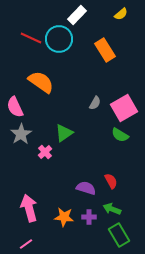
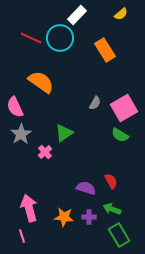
cyan circle: moved 1 px right, 1 px up
pink line: moved 4 px left, 8 px up; rotated 72 degrees counterclockwise
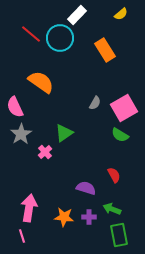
red line: moved 4 px up; rotated 15 degrees clockwise
red semicircle: moved 3 px right, 6 px up
pink arrow: rotated 24 degrees clockwise
green rectangle: rotated 20 degrees clockwise
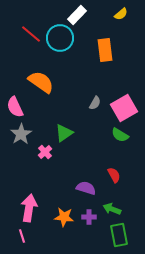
orange rectangle: rotated 25 degrees clockwise
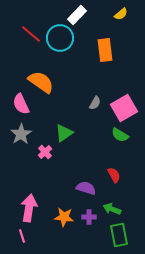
pink semicircle: moved 6 px right, 3 px up
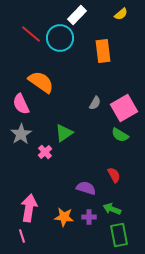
orange rectangle: moved 2 px left, 1 px down
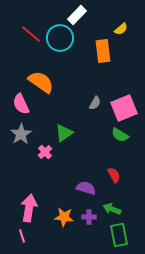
yellow semicircle: moved 15 px down
pink square: rotated 8 degrees clockwise
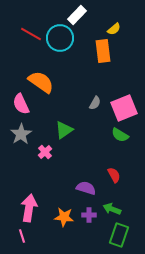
yellow semicircle: moved 7 px left
red line: rotated 10 degrees counterclockwise
green triangle: moved 3 px up
purple cross: moved 2 px up
green rectangle: rotated 30 degrees clockwise
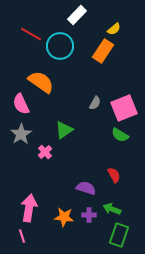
cyan circle: moved 8 px down
orange rectangle: rotated 40 degrees clockwise
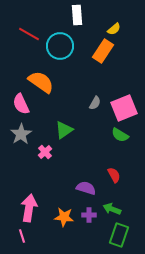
white rectangle: rotated 48 degrees counterclockwise
red line: moved 2 px left
